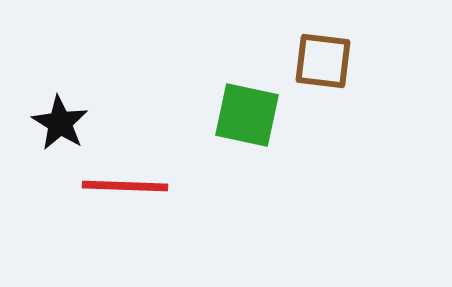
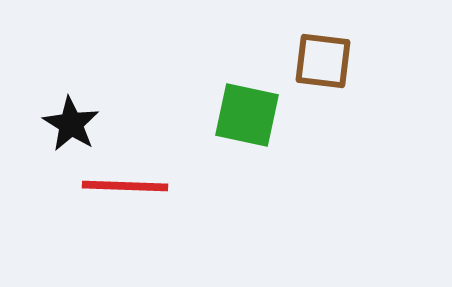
black star: moved 11 px right, 1 px down
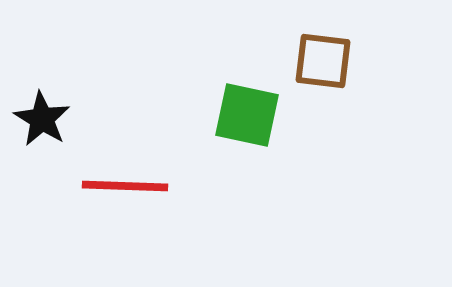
black star: moved 29 px left, 5 px up
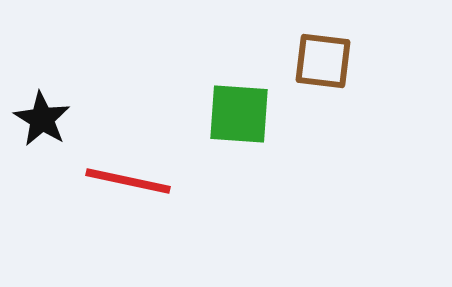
green square: moved 8 px left, 1 px up; rotated 8 degrees counterclockwise
red line: moved 3 px right, 5 px up; rotated 10 degrees clockwise
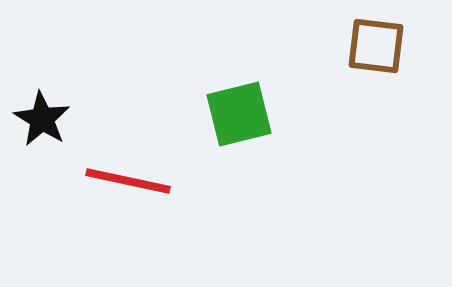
brown square: moved 53 px right, 15 px up
green square: rotated 18 degrees counterclockwise
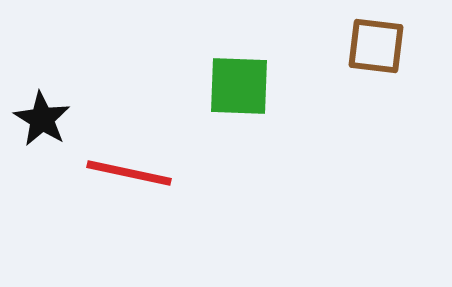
green square: moved 28 px up; rotated 16 degrees clockwise
red line: moved 1 px right, 8 px up
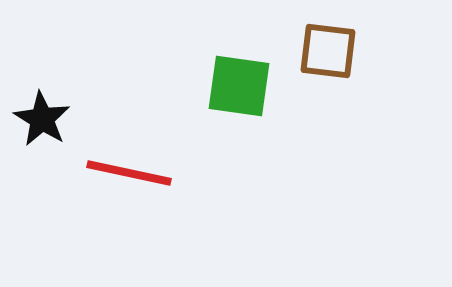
brown square: moved 48 px left, 5 px down
green square: rotated 6 degrees clockwise
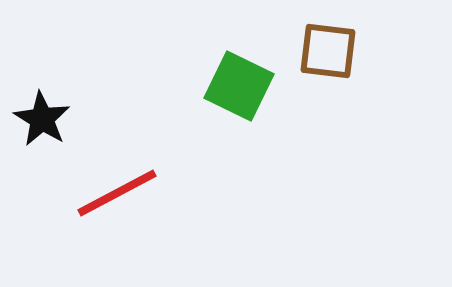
green square: rotated 18 degrees clockwise
red line: moved 12 px left, 20 px down; rotated 40 degrees counterclockwise
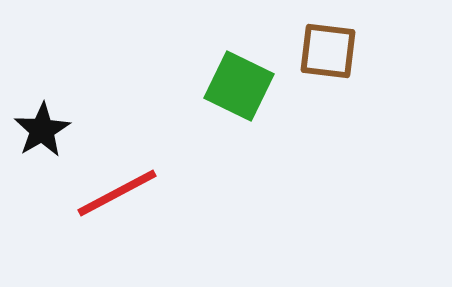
black star: moved 11 px down; rotated 10 degrees clockwise
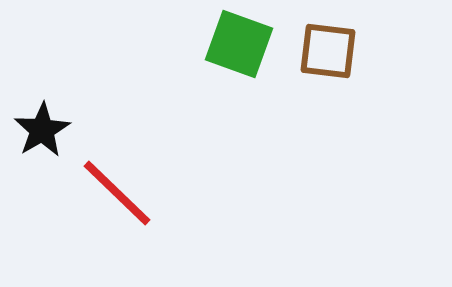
green square: moved 42 px up; rotated 6 degrees counterclockwise
red line: rotated 72 degrees clockwise
